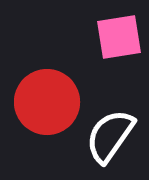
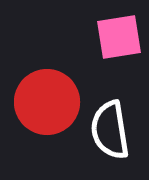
white semicircle: moved 6 px up; rotated 44 degrees counterclockwise
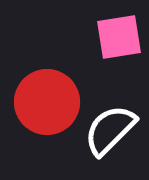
white semicircle: rotated 54 degrees clockwise
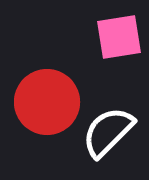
white semicircle: moved 2 px left, 2 px down
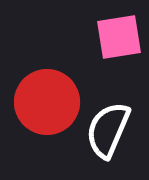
white semicircle: moved 2 px up; rotated 22 degrees counterclockwise
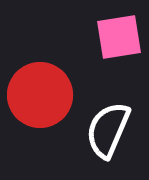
red circle: moved 7 px left, 7 px up
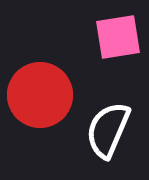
pink square: moved 1 px left
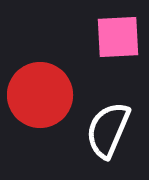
pink square: rotated 6 degrees clockwise
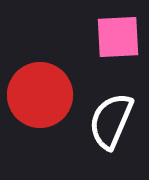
white semicircle: moved 3 px right, 9 px up
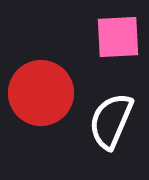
red circle: moved 1 px right, 2 px up
